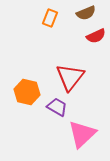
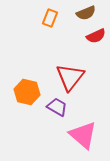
pink triangle: moved 1 px right, 1 px down; rotated 36 degrees counterclockwise
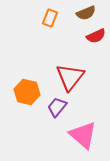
purple trapezoid: rotated 80 degrees counterclockwise
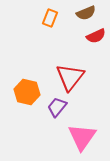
pink triangle: moved 1 px left, 2 px down; rotated 24 degrees clockwise
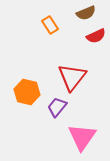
orange rectangle: moved 7 px down; rotated 54 degrees counterclockwise
red triangle: moved 2 px right
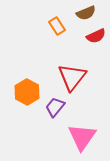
orange rectangle: moved 7 px right, 1 px down
orange hexagon: rotated 15 degrees clockwise
purple trapezoid: moved 2 px left
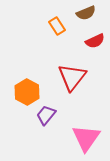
red semicircle: moved 1 px left, 5 px down
purple trapezoid: moved 9 px left, 8 px down
pink triangle: moved 4 px right, 1 px down
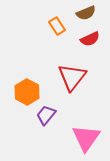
red semicircle: moved 5 px left, 2 px up
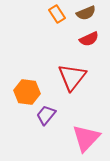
orange rectangle: moved 12 px up
red semicircle: moved 1 px left
orange hexagon: rotated 20 degrees counterclockwise
pink triangle: rotated 8 degrees clockwise
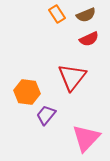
brown semicircle: moved 2 px down
